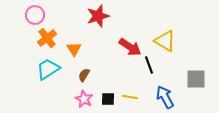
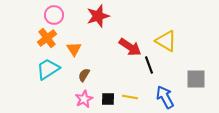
pink circle: moved 19 px right
yellow triangle: moved 1 px right
pink star: rotated 18 degrees clockwise
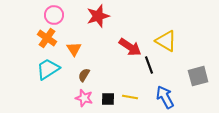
orange cross: rotated 18 degrees counterclockwise
gray square: moved 2 px right, 3 px up; rotated 15 degrees counterclockwise
pink star: moved 1 px up; rotated 30 degrees counterclockwise
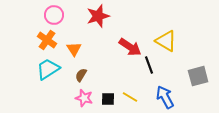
orange cross: moved 2 px down
brown semicircle: moved 3 px left
yellow line: rotated 21 degrees clockwise
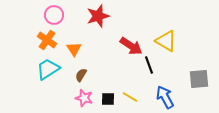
red arrow: moved 1 px right, 1 px up
gray square: moved 1 px right, 3 px down; rotated 10 degrees clockwise
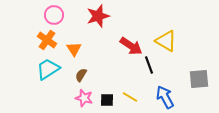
black square: moved 1 px left, 1 px down
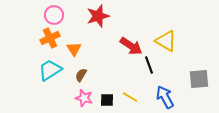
orange cross: moved 3 px right, 2 px up; rotated 30 degrees clockwise
cyan trapezoid: moved 2 px right, 1 px down
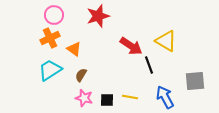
orange triangle: rotated 21 degrees counterclockwise
gray square: moved 4 px left, 2 px down
yellow line: rotated 21 degrees counterclockwise
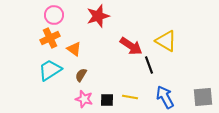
gray square: moved 8 px right, 16 px down
pink star: moved 1 px down
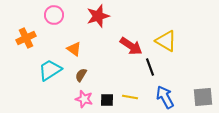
orange cross: moved 24 px left
black line: moved 1 px right, 2 px down
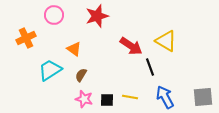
red star: moved 1 px left
